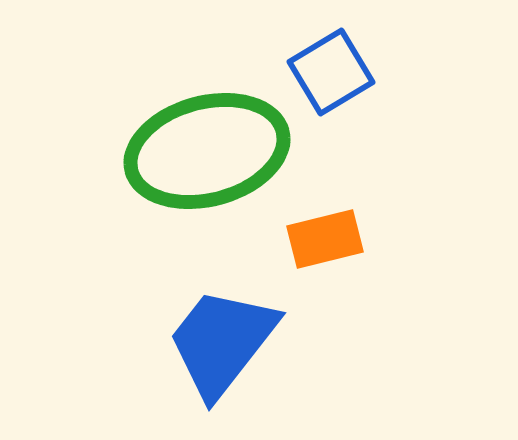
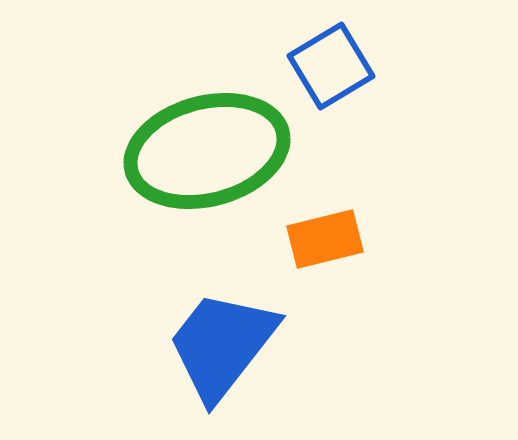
blue square: moved 6 px up
blue trapezoid: moved 3 px down
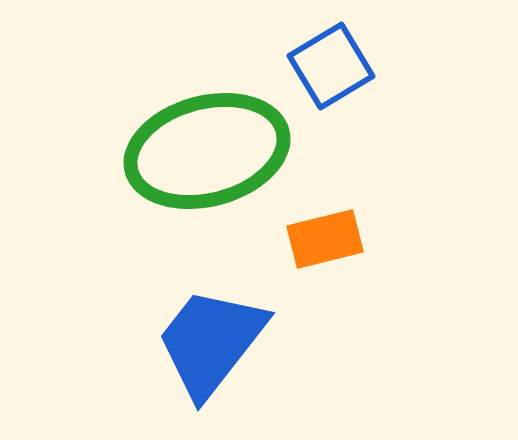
blue trapezoid: moved 11 px left, 3 px up
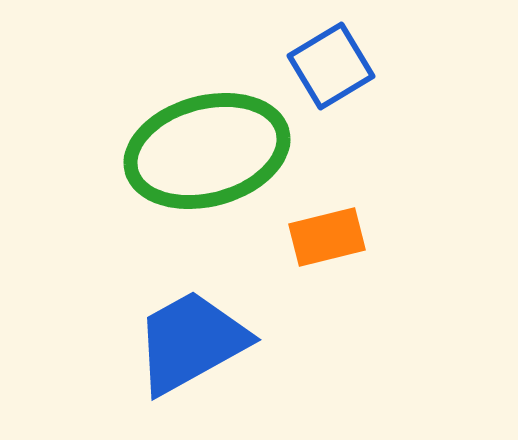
orange rectangle: moved 2 px right, 2 px up
blue trapezoid: moved 20 px left; rotated 23 degrees clockwise
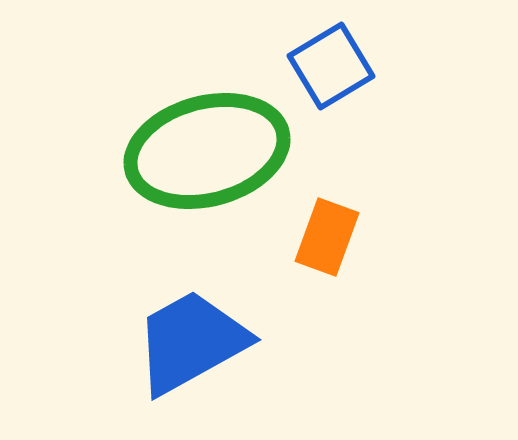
orange rectangle: rotated 56 degrees counterclockwise
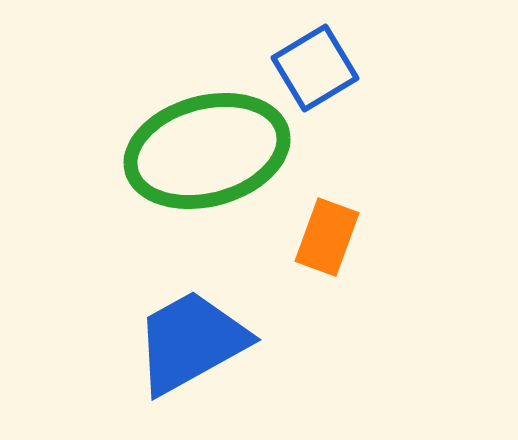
blue square: moved 16 px left, 2 px down
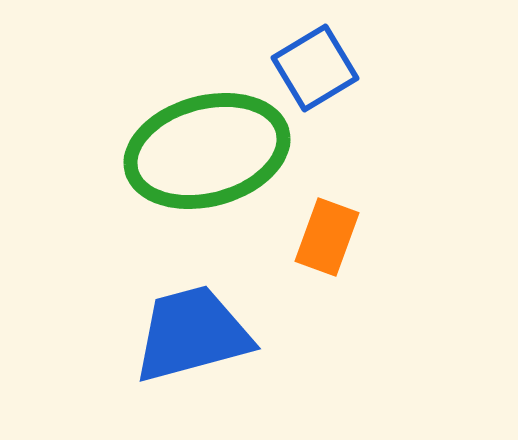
blue trapezoid: moved 1 px right, 8 px up; rotated 14 degrees clockwise
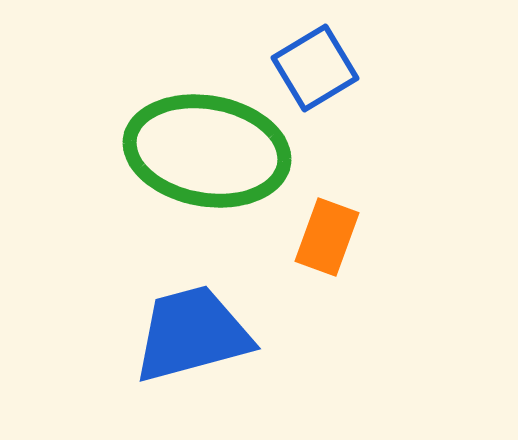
green ellipse: rotated 25 degrees clockwise
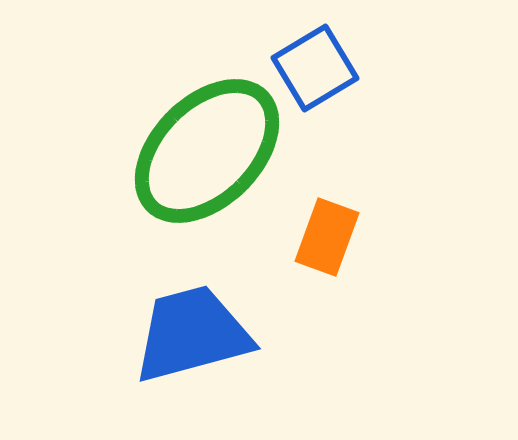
green ellipse: rotated 55 degrees counterclockwise
